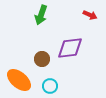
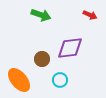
green arrow: rotated 90 degrees counterclockwise
orange ellipse: rotated 10 degrees clockwise
cyan circle: moved 10 px right, 6 px up
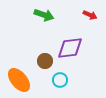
green arrow: moved 3 px right
brown circle: moved 3 px right, 2 px down
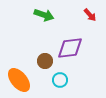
red arrow: rotated 24 degrees clockwise
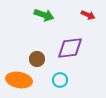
red arrow: moved 2 px left; rotated 24 degrees counterclockwise
brown circle: moved 8 px left, 2 px up
orange ellipse: rotated 40 degrees counterclockwise
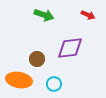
cyan circle: moved 6 px left, 4 px down
